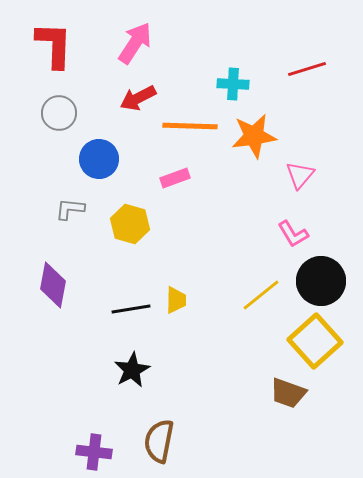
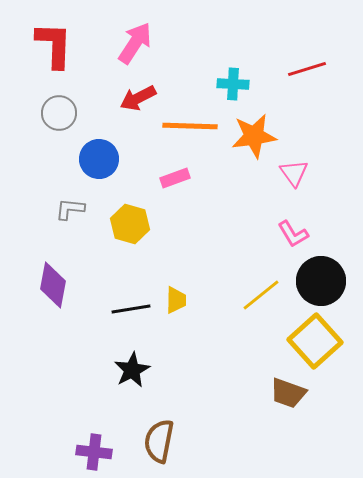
pink triangle: moved 6 px left, 2 px up; rotated 16 degrees counterclockwise
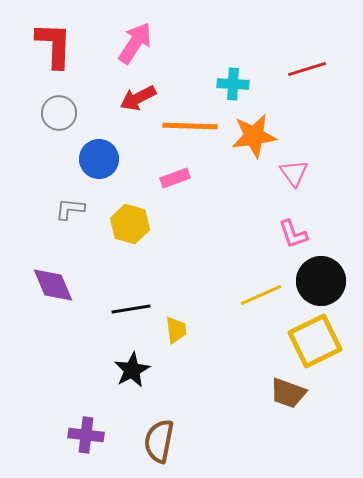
pink L-shape: rotated 12 degrees clockwise
purple diamond: rotated 33 degrees counterclockwise
yellow line: rotated 15 degrees clockwise
yellow trapezoid: moved 30 px down; rotated 8 degrees counterclockwise
yellow square: rotated 16 degrees clockwise
purple cross: moved 8 px left, 17 px up
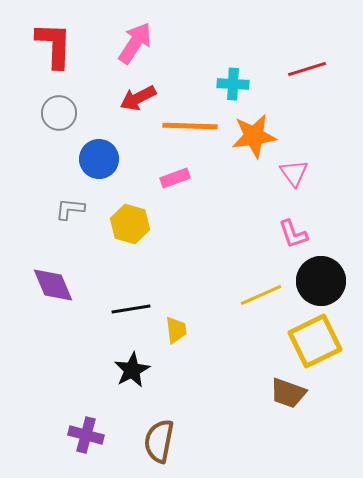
purple cross: rotated 8 degrees clockwise
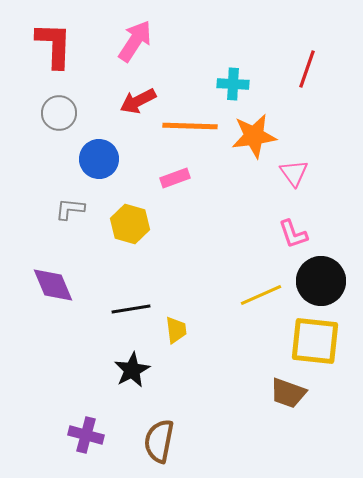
pink arrow: moved 2 px up
red line: rotated 54 degrees counterclockwise
red arrow: moved 3 px down
yellow square: rotated 32 degrees clockwise
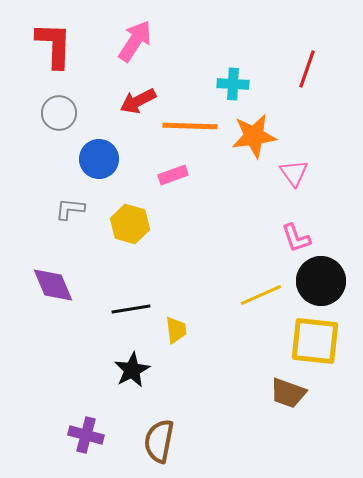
pink rectangle: moved 2 px left, 3 px up
pink L-shape: moved 3 px right, 4 px down
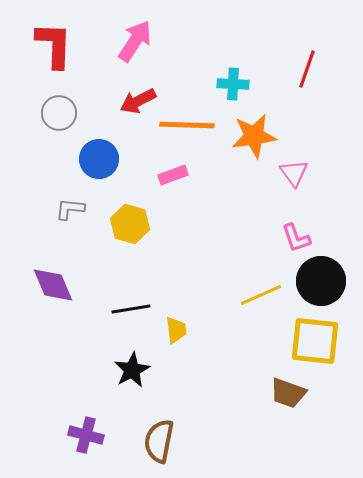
orange line: moved 3 px left, 1 px up
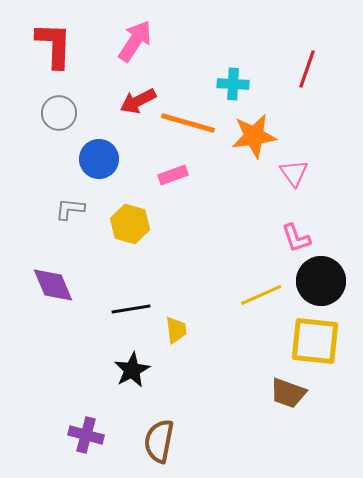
orange line: moved 1 px right, 2 px up; rotated 14 degrees clockwise
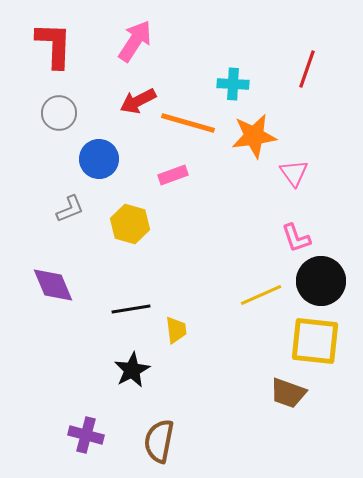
gray L-shape: rotated 152 degrees clockwise
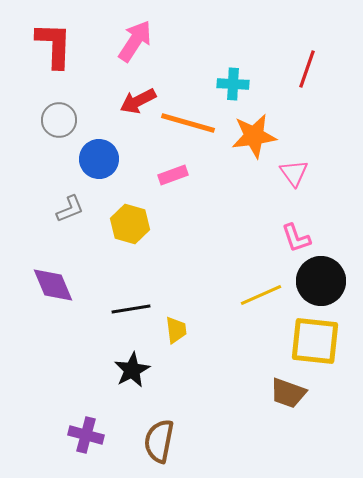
gray circle: moved 7 px down
